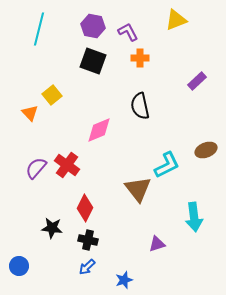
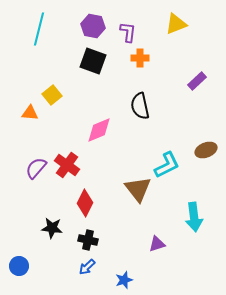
yellow triangle: moved 4 px down
purple L-shape: rotated 35 degrees clockwise
orange triangle: rotated 42 degrees counterclockwise
red diamond: moved 5 px up
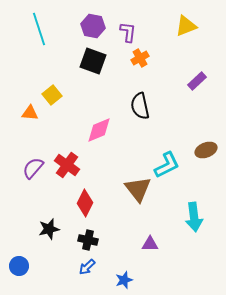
yellow triangle: moved 10 px right, 2 px down
cyan line: rotated 32 degrees counterclockwise
orange cross: rotated 30 degrees counterclockwise
purple semicircle: moved 3 px left
black star: moved 3 px left, 1 px down; rotated 20 degrees counterclockwise
purple triangle: moved 7 px left; rotated 18 degrees clockwise
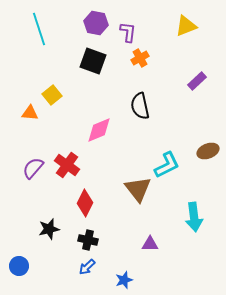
purple hexagon: moved 3 px right, 3 px up
brown ellipse: moved 2 px right, 1 px down
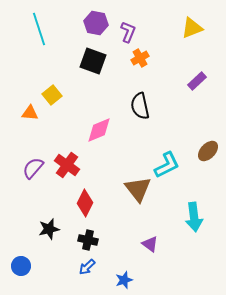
yellow triangle: moved 6 px right, 2 px down
purple L-shape: rotated 15 degrees clockwise
brown ellipse: rotated 25 degrees counterclockwise
purple triangle: rotated 36 degrees clockwise
blue circle: moved 2 px right
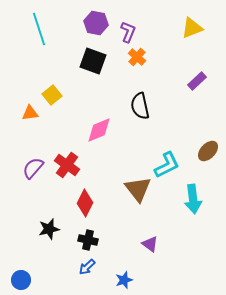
orange cross: moved 3 px left, 1 px up; rotated 18 degrees counterclockwise
orange triangle: rotated 12 degrees counterclockwise
cyan arrow: moved 1 px left, 18 px up
blue circle: moved 14 px down
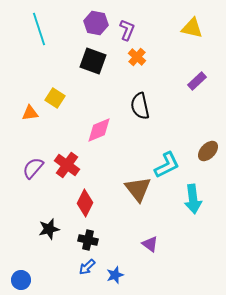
yellow triangle: rotated 35 degrees clockwise
purple L-shape: moved 1 px left, 2 px up
yellow square: moved 3 px right, 3 px down; rotated 18 degrees counterclockwise
blue star: moved 9 px left, 5 px up
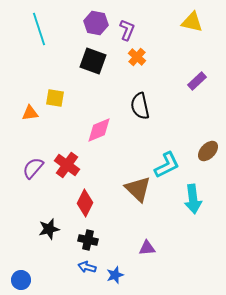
yellow triangle: moved 6 px up
yellow square: rotated 24 degrees counterclockwise
brown triangle: rotated 8 degrees counterclockwise
purple triangle: moved 3 px left, 4 px down; rotated 42 degrees counterclockwise
blue arrow: rotated 60 degrees clockwise
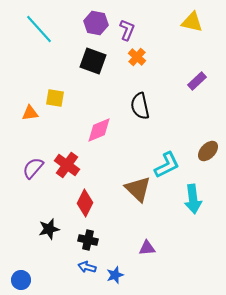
cyan line: rotated 24 degrees counterclockwise
